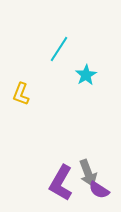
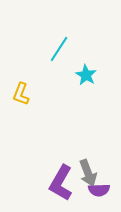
cyan star: rotated 10 degrees counterclockwise
purple semicircle: rotated 35 degrees counterclockwise
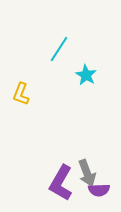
gray arrow: moved 1 px left
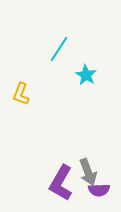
gray arrow: moved 1 px right, 1 px up
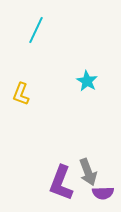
cyan line: moved 23 px left, 19 px up; rotated 8 degrees counterclockwise
cyan star: moved 1 px right, 6 px down
purple L-shape: rotated 9 degrees counterclockwise
purple semicircle: moved 4 px right, 3 px down
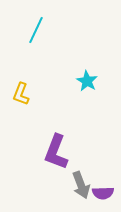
gray arrow: moved 7 px left, 13 px down
purple L-shape: moved 5 px left, 31 px up
